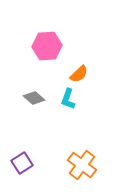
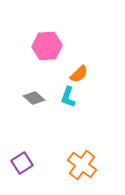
cyan L-shape: moved 2 px up
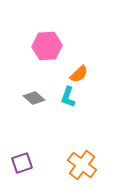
purple square: rotated 15 degrees clockwise
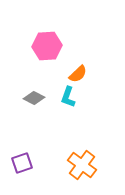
orange semicircle: moved 1 px left
gray diamond: rotated 15 degrees counterclockwise
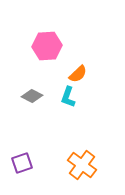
gray diamond: moved 2 px left, 2 px up
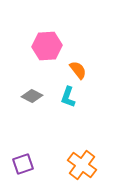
orange semicircle: moved 4 px up; rotated 84 degrees counterclockwise
purple square: moved 1 px right, 1 px down
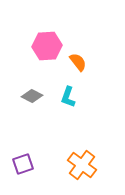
orange semicircle: moved 8 px up
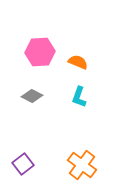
pink hexagon: moved 7 px left, 6 px down
orange semicircle: rotated 30 degrees counterclockwise
cyan L-shape: moved 11 px right
purple square: rotated 20 degrees counterclockwise
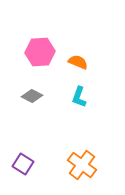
purple square: rotated 20 degrees counterclockwise
